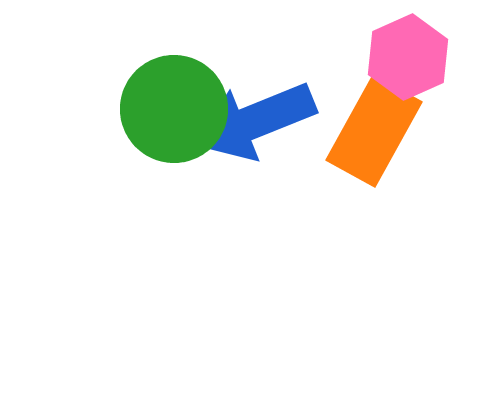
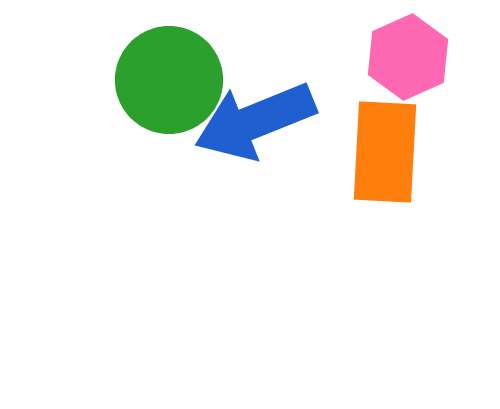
green circle: moved 5 px left, 29 px up
orange rectangle: moved 11 px right, 21 px down; rotated 26 degrees counterclockwise
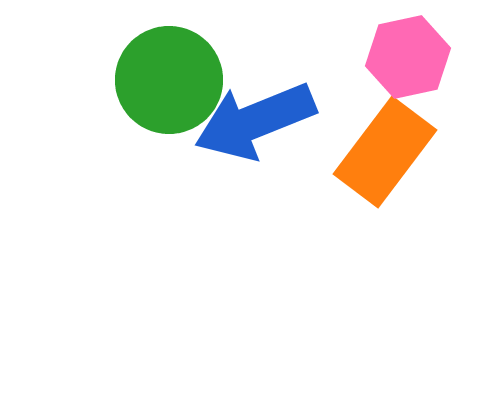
pink hexagon: rotated 12 degrees clockwise
orange rectangle: rotated 34 degrees clockwise
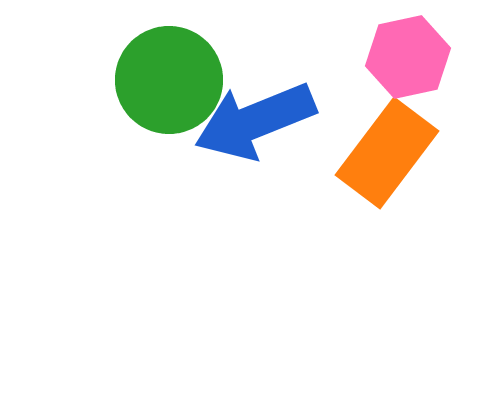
orange rectangle: moved 2 px right, 1 px down
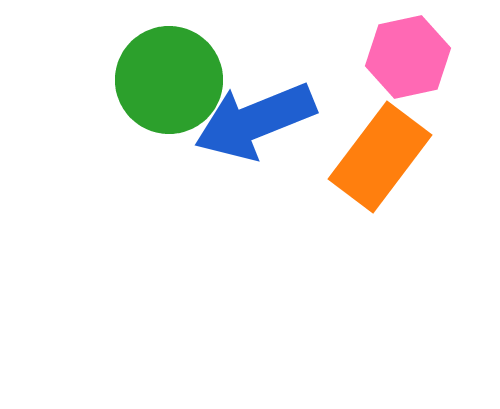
orange rectangle: moved 7 px left, 4 px down
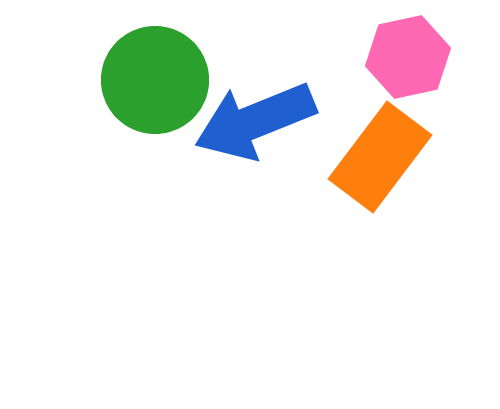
green circle: moved 14 px left
